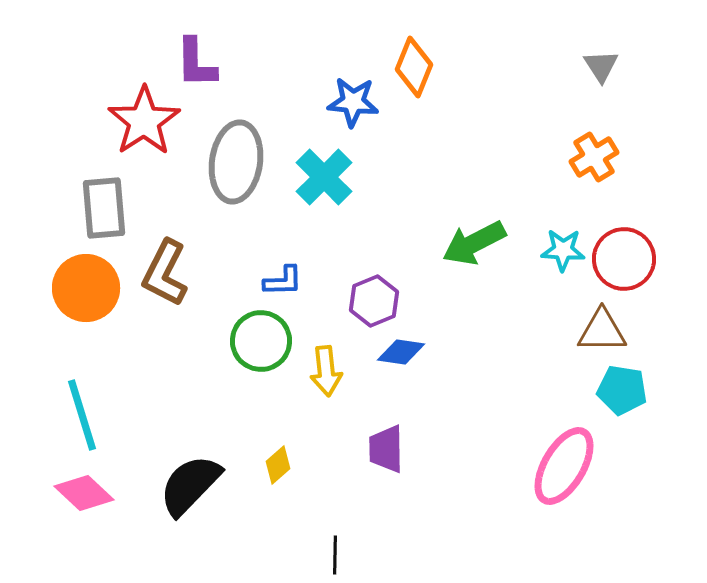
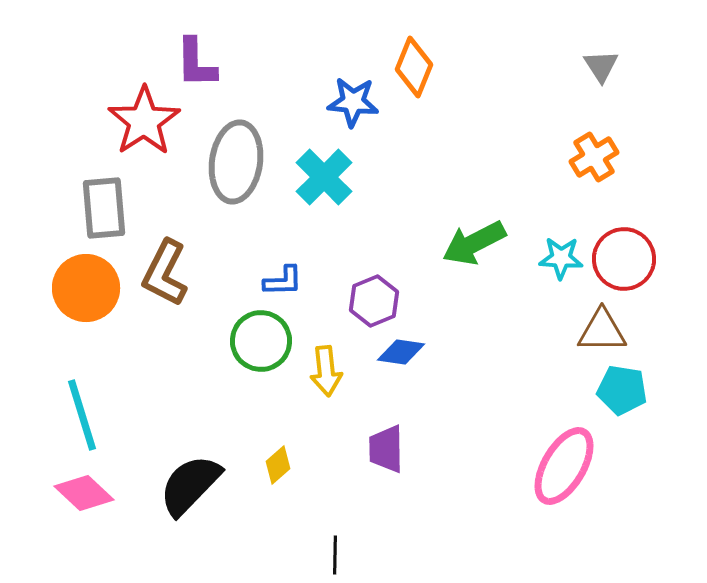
cyan star: moved 2 px left, 8 px down
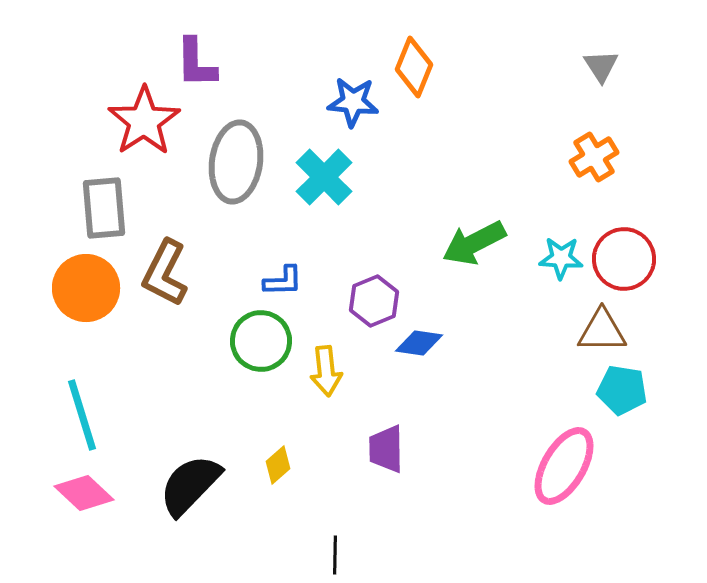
blue diamond: moved 18 px right, 9 px up
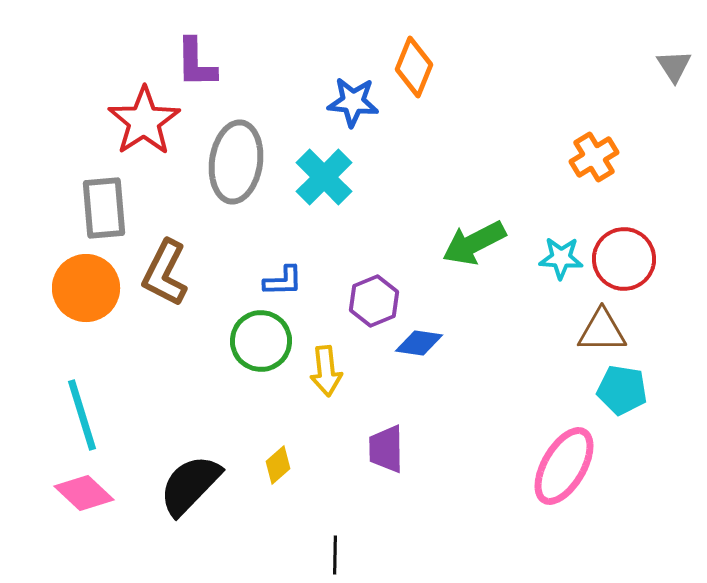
gray triangle: moved 73 px right
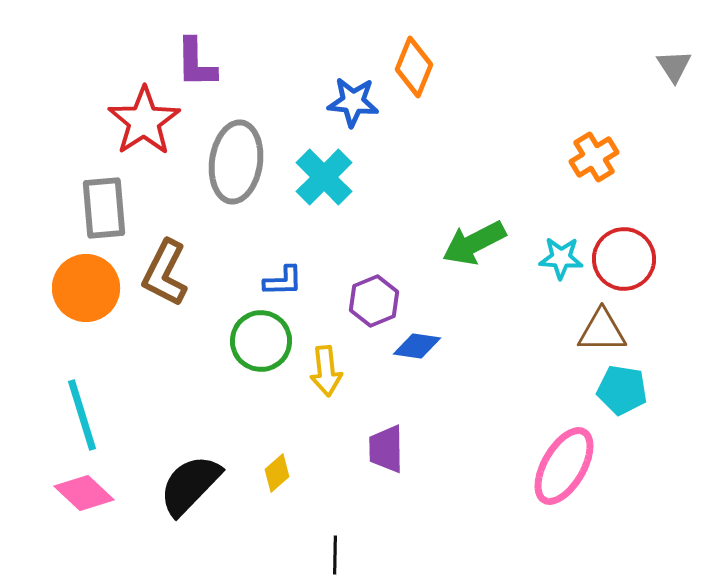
blue diamond: moved 2 px left, 3 px down
yellow diamond: moved 1 px left, 8 px down
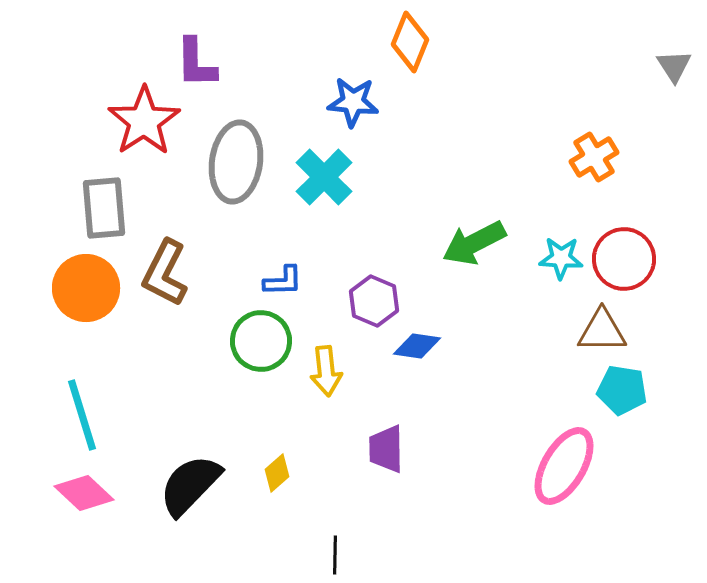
orange diamond: moved 4 px left, 25 px up
purple hexagon: rotated 15 degrees counterclockwise
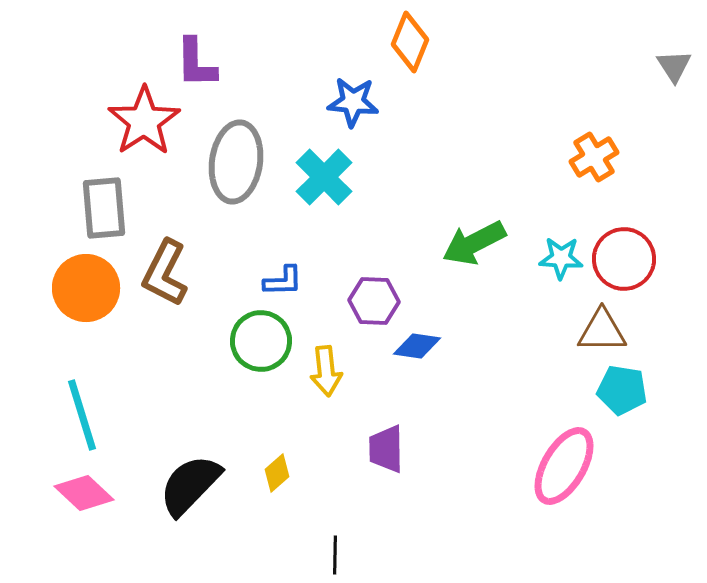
purple hexagon: rotated 21 degrees counterclockwise
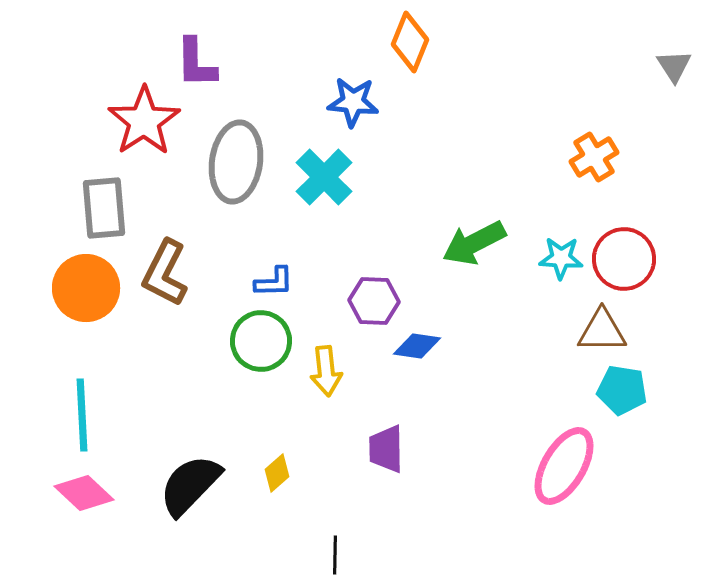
blue L-shape: moved 9 px left, 1 px down
cyan line: rotated 14 degrees clockwise
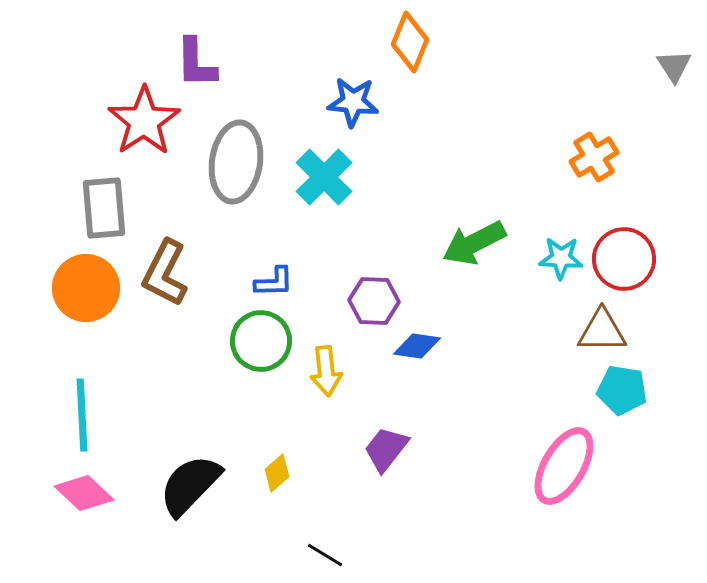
purple trapezoid: rotated 39 degrees clockwise
black line: moved 10 px left; rotated 60 degrees counterclockwise
